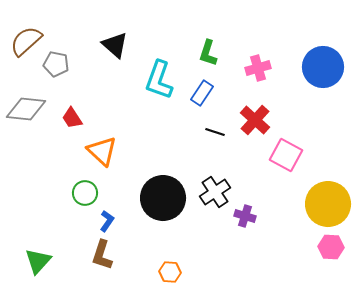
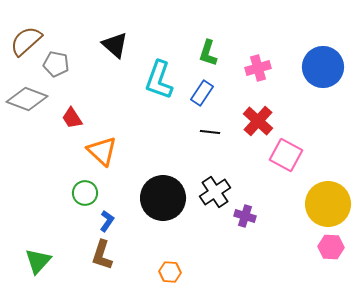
gray diamond: moved 1 px right, 10 px up; rotated 15 degrees clockwise
red cross: moved 3 px right, 1 px down
black line: moved 5 px left; rotated 12 degrees counterclockwise
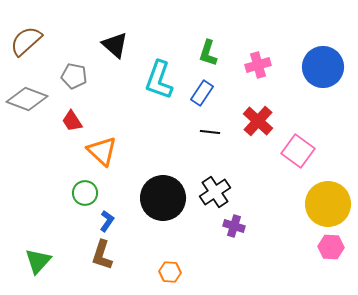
gray pentagon: moved 18 px right, 12 px down
pink cross: moved 3 px up
red trapezoid: moved 3 px down
pink square: moved 12 px right, 4 px up; rotated 8 degrees clockwise
purple cross: moved 11 px left, 10 px down
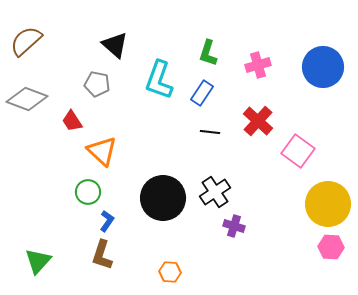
gray pentagon: moved 23 px right, 8 px down
green circle: moved 3 px right, 1 px up
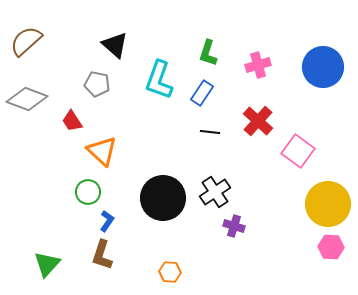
green triangle: moved 9 px right, 3 px down
